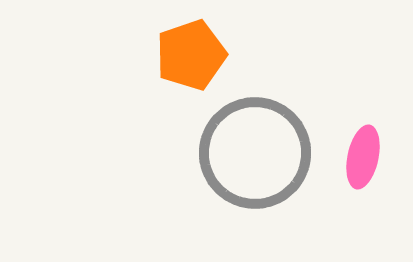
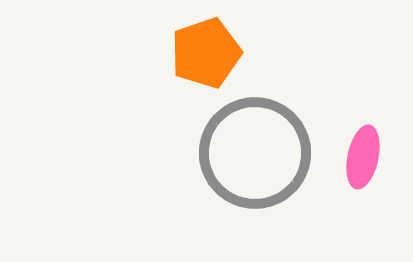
orange pentagon: moved 15 px right, 2 px up
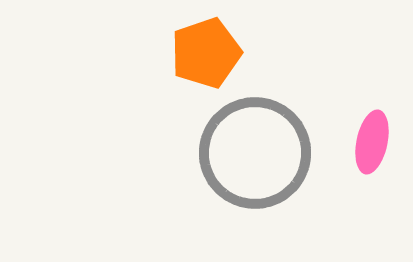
pink ellipse: moved 9 px right, 15 px up
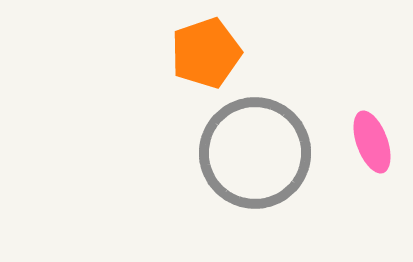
pink ellipse: rotated 32 degrees counterclockwise
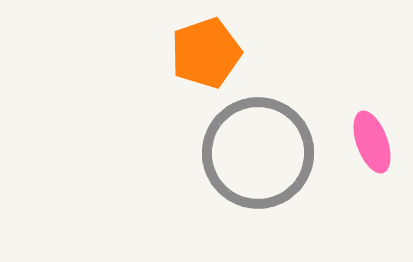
gray circle: moved 3 px right
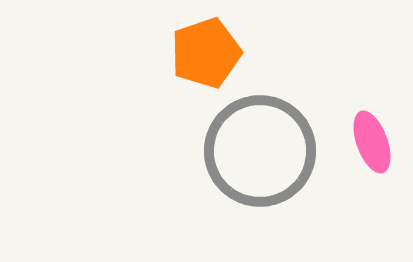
gray circle: moved 2 px right, 2 px up
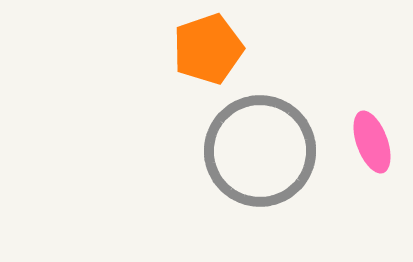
orange pentagon: moved 2 px right, 4 px up
